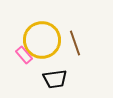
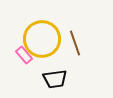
yellow circle: moved 1 px up
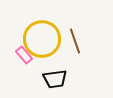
brown line: moved 2 px up
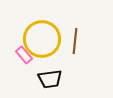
brown line: rotated 25 degrees clockwise
black trapezoid: moved 5 px left
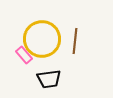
black trapezoid: moved 1 px left
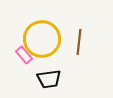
brown line: moved 4 px right, 1 px down
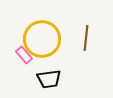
brown line: moved 7 px right, 4 px up
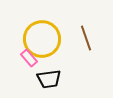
brown line: rotated 25 degrees counterclockwise
pink rectangle: moved 5 px right, 3 px down
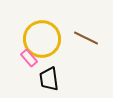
brown line: rotated 45 degrees counterclockwise
black trapezoid: rotated 90 degrees clockwise
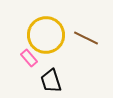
yellow circle: moved 4 px right, 4 px up
black trapezoid: moved 2 px right, 2 px down; rotated 10 degrees counterclockwise
